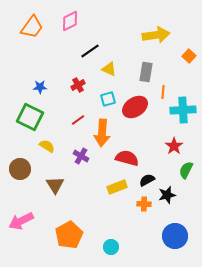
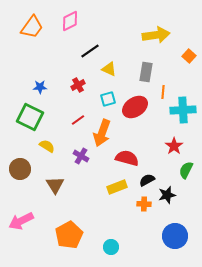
orange arrow: rotated 16 degrees clockwise
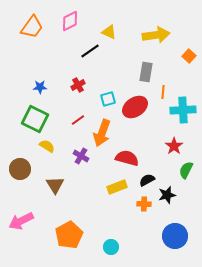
yellow triangle: moved 37 px up
green square: moved 5 px right, 2 px down
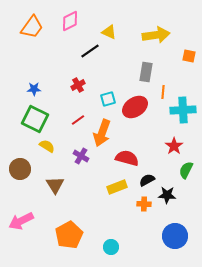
orange square: rotated 32 degrees counterclockwise
blue star: moved 6 px left, 2 px down
black star: rotated 18 degrees clockwise
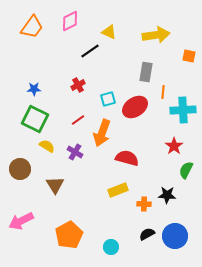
purple cross: moved 6 px left, 4 px up
black semicircle: moved 54 px down
yellow rectangle: moved 1 px right, 3 px down
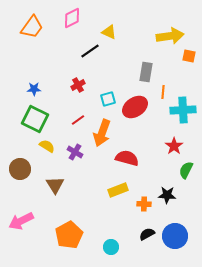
pink diamond: moved 2 px right, 3 px up
yellow arrow: moved 14 px right, 1 px down
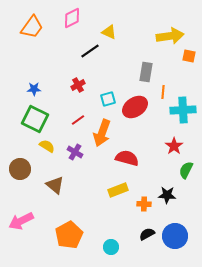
brown triangle: rotated 18 degrees counterclockwise
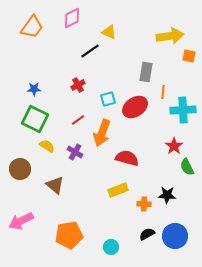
green semicircle: moved 1 px right, 3 px up; rotated 54 degrees counterclockwise
orange pentagon: rotated 20 degrees clockwise
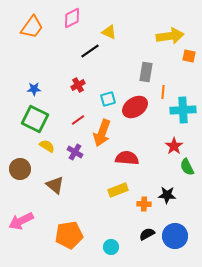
red semicircle: rotated 10 degrees counterclockwise
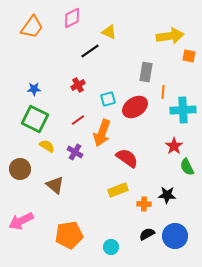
red semicircle: rotated 30 degrees clockwise
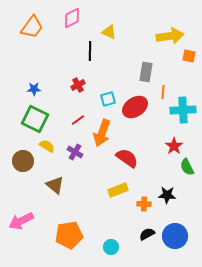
black line: rotated 54 degrees counterclockwise
brown circle: moved 3 px right, 8 px up
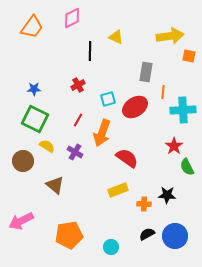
yellow triangle: moved 7 px right, 5 px down
red line: rotated 24 degrees counterclockwise
